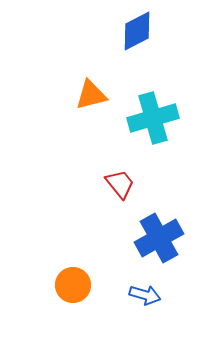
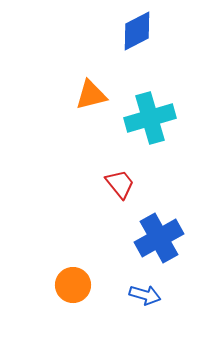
cyan cross: moved 3 px left
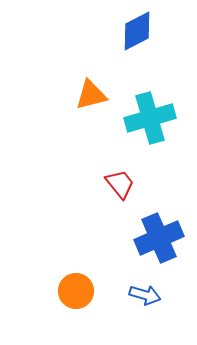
blue cross: rotated 6 degrees clockwise
orange circle: moved 3 px right, 6 px down
